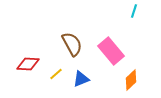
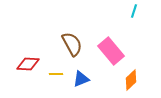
yellow line: rotated 40 degrees clockwise
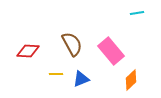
cyan line: moved 3 px right, 2 px down; rotated 64 degrees clockwise
red diamond: moved 13 px up
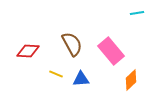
yellow line: rotated 24 degrees clockwise
blue triangle: rotated 18 degrees clockwise
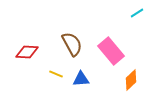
cyan line: rotated 24 degrees counterclockwise
red diamond: moved 1 px left, 1 px down
